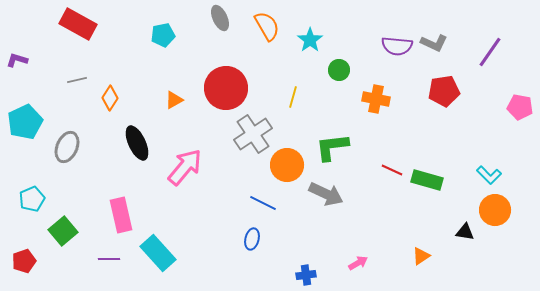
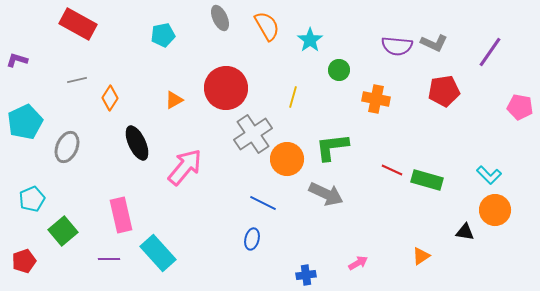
orange circle at (287, 165): moved 6 px up
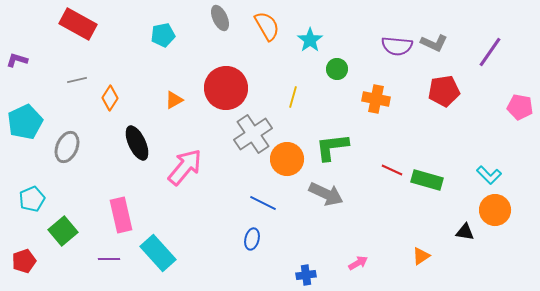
green circle at (339, 70): moved 2 px left, 1 px up
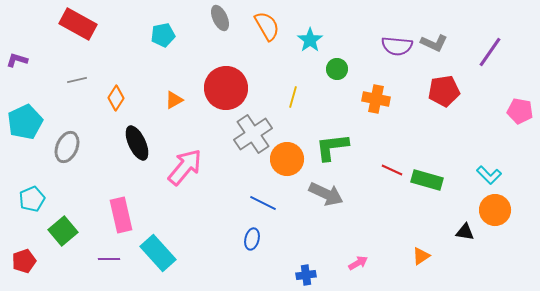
orange diamond at (110, 98): moved 6 px right
pink pentagon at (520, 107): moved 4 px down
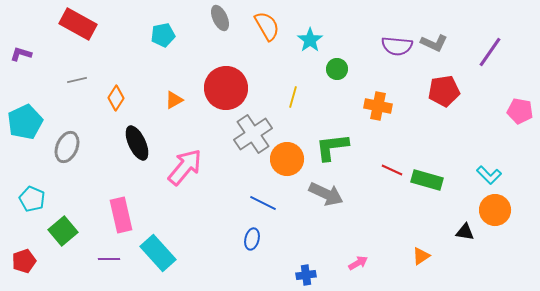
purple L-shape at (17, 60): moved 4 px right, 6 px up
orange cross at (376, 99): moved 2 px right, 7 px down
cyan pentagon at (32, 199): rotated 25 degrees counterclockwise
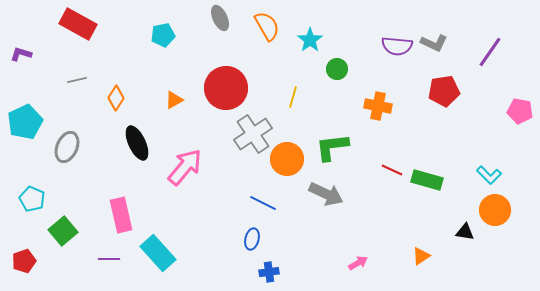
blue cross at (306, 275): moved 37 px left, 3 px up
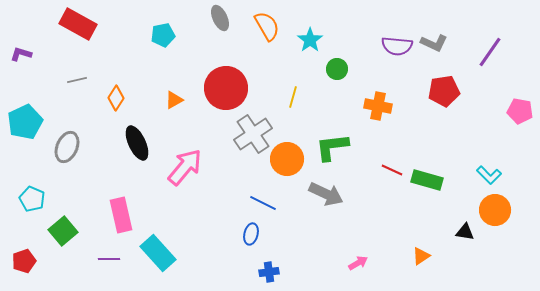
blue ellipse at (252, 239): moved 1 px left, 5 px up
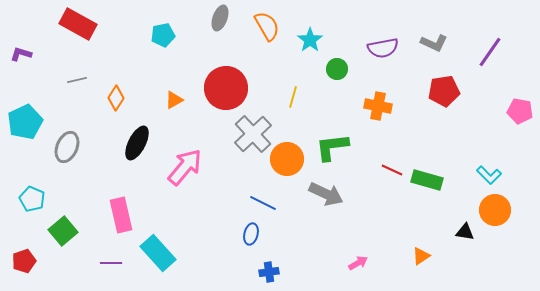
gray ellipse at (220, 18): rotated 45 degrees clockwise
purple semicircle at (397, 46): moved 14 px left, 2 px down; rotated 16 degrees counterclockwise
gray cross at (253, 134): rotated 9 degrees counterclockwise
black ellipse at (137, 143): rotated 52 degrees clockwise
purple line at (109, 259): moved 2 px right, 4 px down
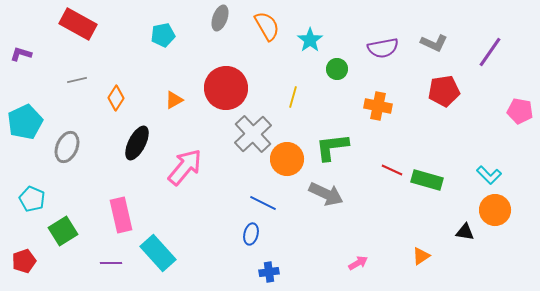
green square at (63, 231): rotated 8 degrees clockwise
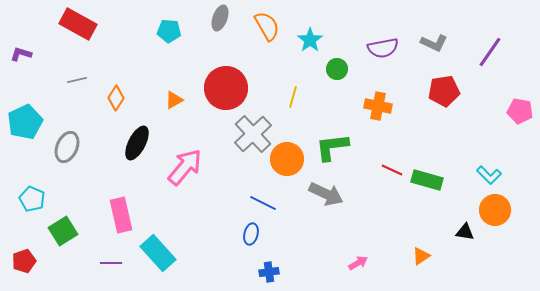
cyan pentagon at (163, 35): moved 6 px right, 4 px up; rotated 15 degrees clockwise
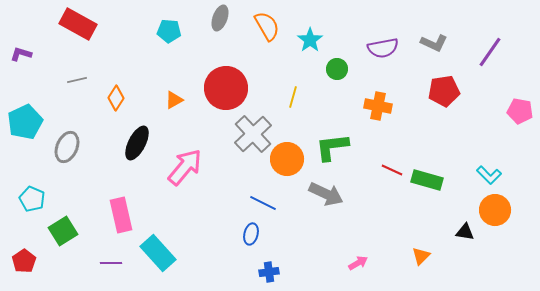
orange triangle at (421, 256): rotated 12 degrees counterclockwise
red pentagon at (24, 261): rotated 15 degrees counterclockwise
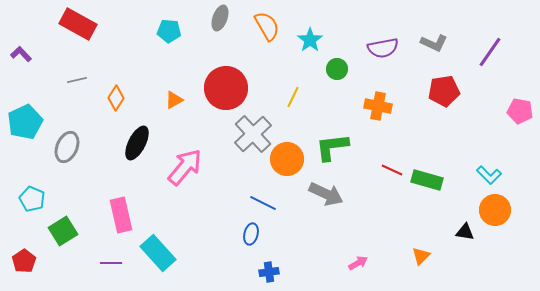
purple L-shape at (21, 54): rotated 30 degrees clockwise
yellow line at (293, 97): rotated 10 degrees clockwise
